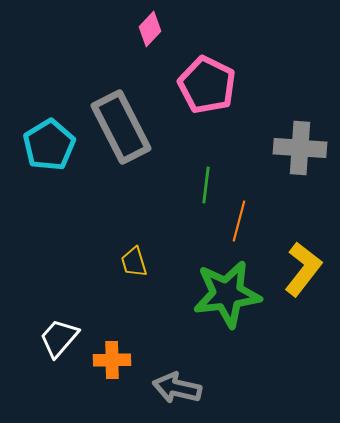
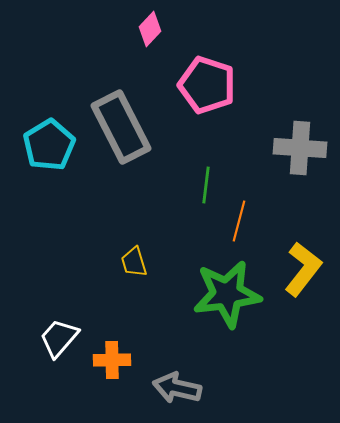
pink pentagon: rotated 8 degrees counterclockwise
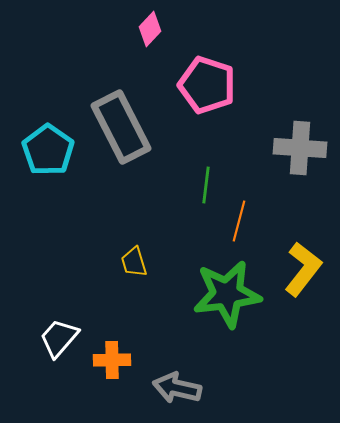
cyan pentagon: moved 1 px left, 5 px down; rotated 6 degrees counterclockwise
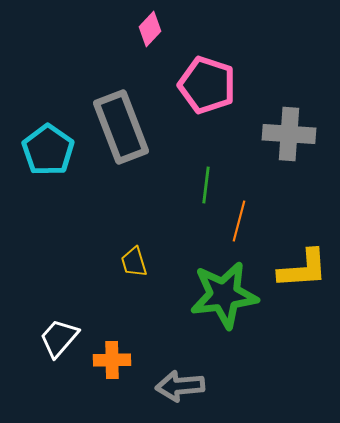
gray rectangle: rotated 6 degrees clockwise
gray cross: moved 11 px left, 14 px up
yellow L-shape: rotated 48 degrees clockwise
green star: moved 3 px left, 1 px down
gray arrow: moved 3 px right, 2 px up; rotated 18 degrees counterclockwise
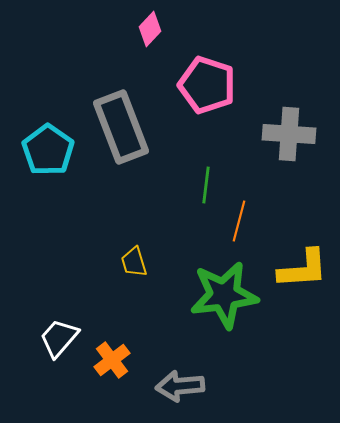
orange cross: rotated 36 degrees counterclockwise
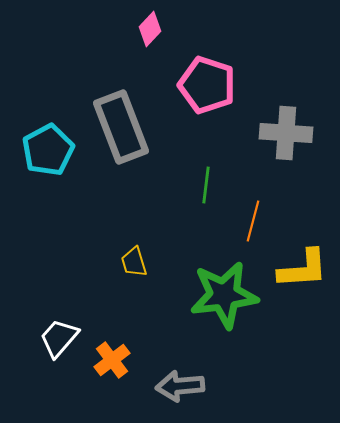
gray cross: moved 3 px left, 1 px up
cyan pentagon: rotated 9 degrees clockwise
orange line: moved 14 px right
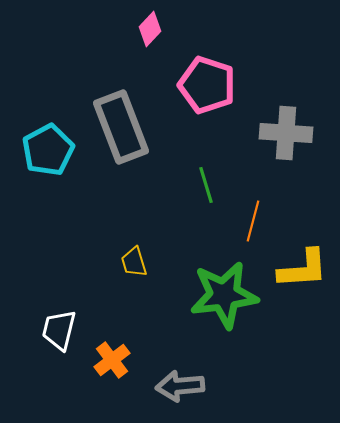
green line: rotated 24 degrees counterclockwise
white trapezoid: moved 8 px up; rotated 27 degrees counterclockwise
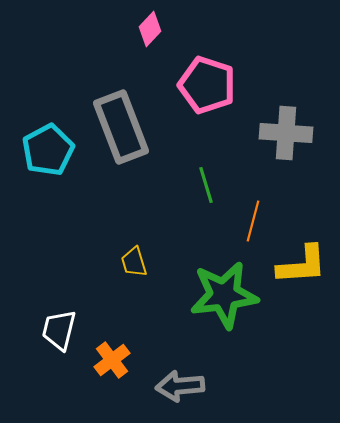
yellow L-shape: moved 1 px left, 4 px up
